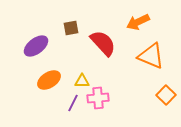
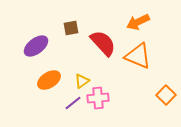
orange triangle: moved 13 px left
yellow triangle: rotated 35 degrees counterclockwise
purple line: rotated 24 degrees clockwise
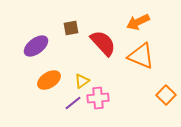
orange triangle: moved 3 px right
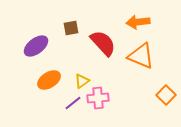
orange arrow: rotated 20 degrees clockwise
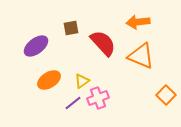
pink cross: rotated 15 degrees counterclockwise
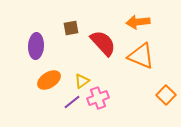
purple ellipse: rotated 50 degrees counterclockwise
purple line: moved 1 px left, 1 px up
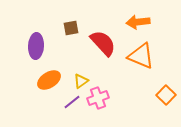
yellow triangle: moved 1 px left
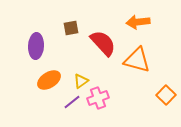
orange triangle: moved 4 px left, 4 px down; rotated 8 degrees counterclockwise
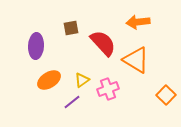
orange triangle: moved 1 px left; rotated 16 degrees clockwise
yellow triangle: moved 1 px right, 1 px up
pink cross: moved 10 px right, 9 px up
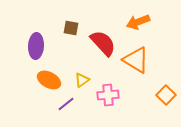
orange arrow: rotated 15 degrees counterclockwise
brown square: rotated 21 degrees clockwise
orange ellipse: rotated 60 degrees clockwise
pink cross: moved 6 px down; rotated 15 degrees clockwise
purple line: moved 6 px left, 2 px down
